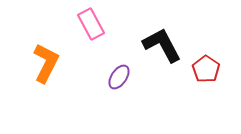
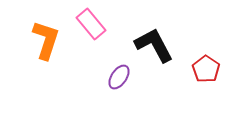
pink rectangle: rotated 12 degrees counterclockwise
black L-shape: moved 8 px left
orange L-shape: moved 23 px up; rotated 9 degrees counterclockwise
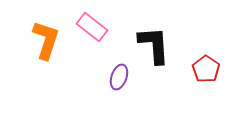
pink rectangle: moved 1 px right, 3 px down; rotated 12 degrees counterclockwise
black L-shape: rotated 24 degrees clockwise
purple ellipse: rotated 15 degrees counterclockwise
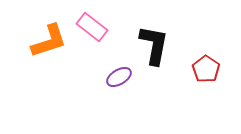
orange L-shape: moved 3 px right, 1 px down; rotated 54 degrees clockwise
black L-shape: rotated 15 degrees clockwise
purple ellipse: rotated 40 degrees clockwise
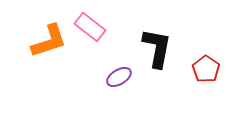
pink rectangle: moved 2 px left
black L-shape: moved 3 px right, 3 px down
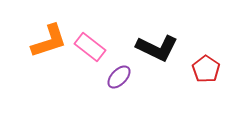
pink rectangle: moved 20 px down
black L-shape: rotated 105 degrees clockwise
purple ellipse: rotated 15 degrees counterclockwise
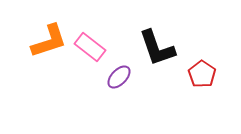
black L-shape: rotated 45 degrees clockwise
red pentagon: moved 4 px left, 5 px down
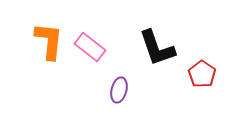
orange L-shape: rotated 66 degrees counterclockwise
purple ellipse: moved 13 px down; rotated 30 degrees counterclockwise
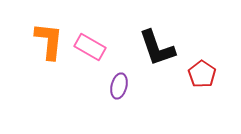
pink rectangle: rotated 8 degrees counterclockwise
purple ellipse: moved 4 px up
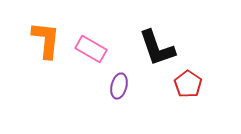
orange L-shape: moved 3 px left, 1 px up
pink rectangle: moved 1 px right, 2 px down
red pentagon: moved 14 px left, 10 px down
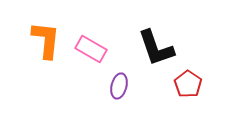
black L-shape: moved 1 px left
